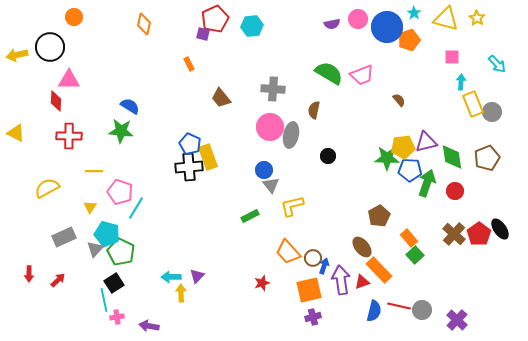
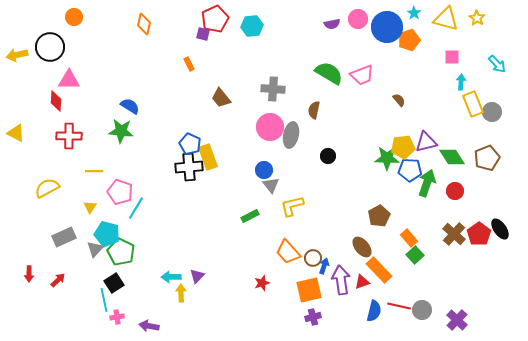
green diamond at (452, 157): rotated 24 degrees counterclockwise
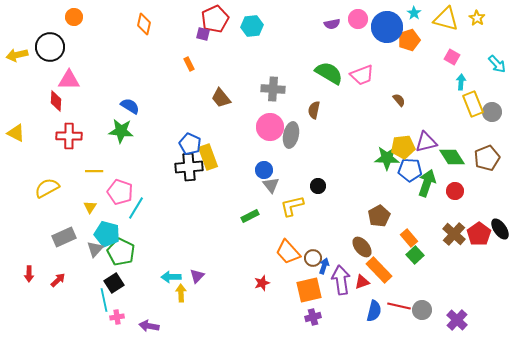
pink square at (452, 57): rotated 28 degrees clockwise
black circle at (328, 156): moved 10 px left, 30 px down
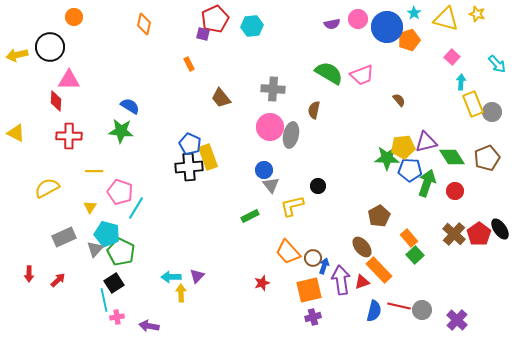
yellow star at (477, 18): moved 4 px up; rotated 14 degrees counterclockwise
pink square at (452, 57): rotated 14 degrees clockwise
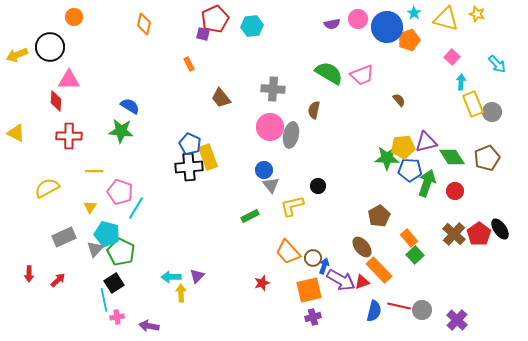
yellow arrow at (17, 55): rotated 10 degrees counterclockwise
purple arrow at (341, 280): rotated 128 degrees clockwise
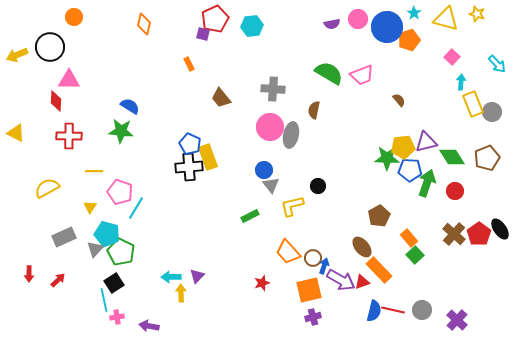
red line at (399, 306): moved 6 px left, 4 px down
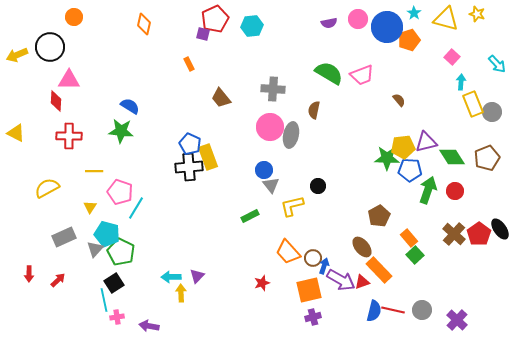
purple semicircle at (332, 24): moved 3 px left, 1 px up
green arrow at (427, 183): moved 1 px right, 7 px down
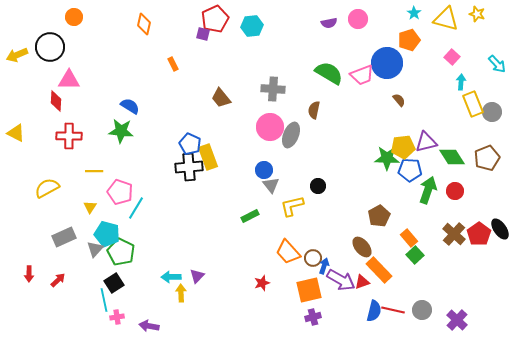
blue circle at (387, 27): moved 36 px down
orange rectangle at (189, 64): moved 16 px left
gray ellipse at (291, 135): rotated 10 degrees clockwise
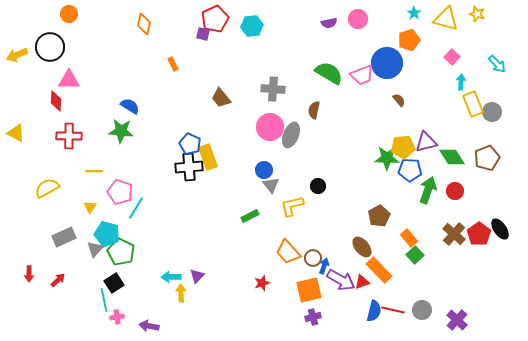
orange circle at (74, 17): moved 5 px left, 3 px up
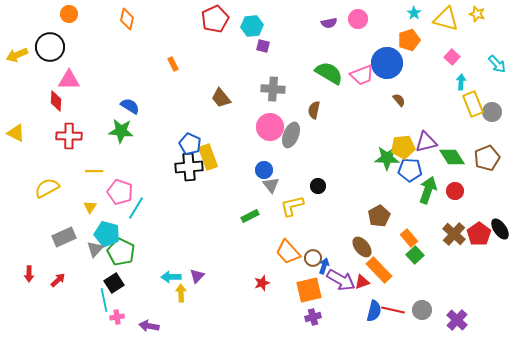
orange diamond at (144, 24): moved 17 px left, 5 px up
purple square at (203, 34): moved 60 px right, 12 px down
